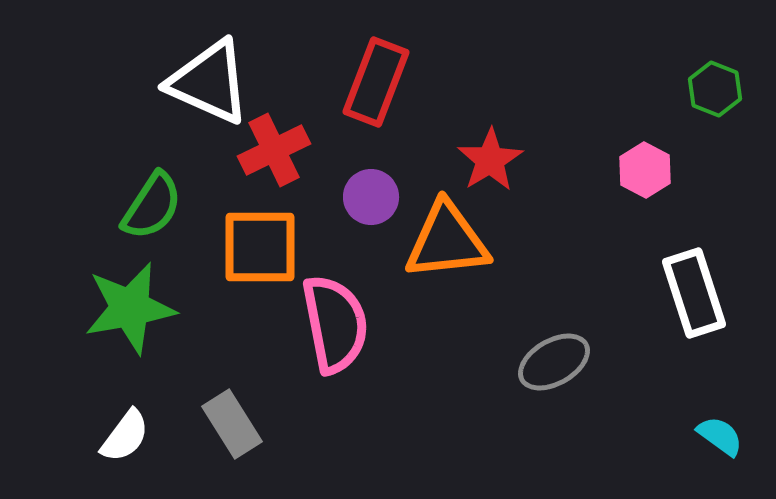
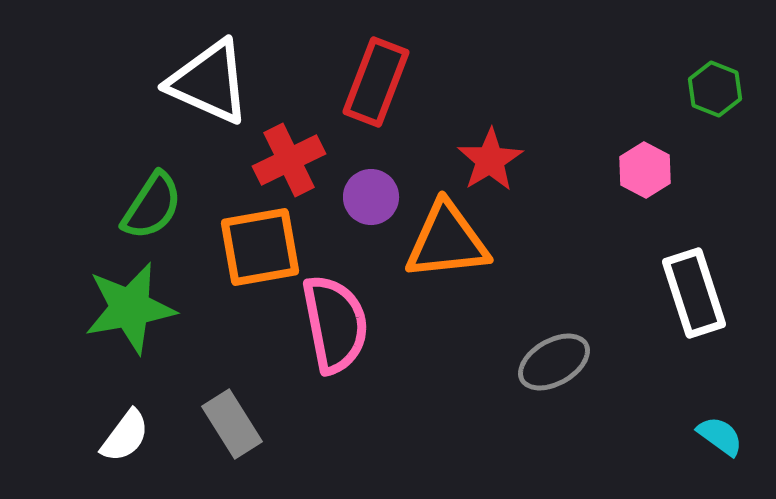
red cross: moved 15 px right, 10 px down
orange square: rotated 10 degrees counterclockwise
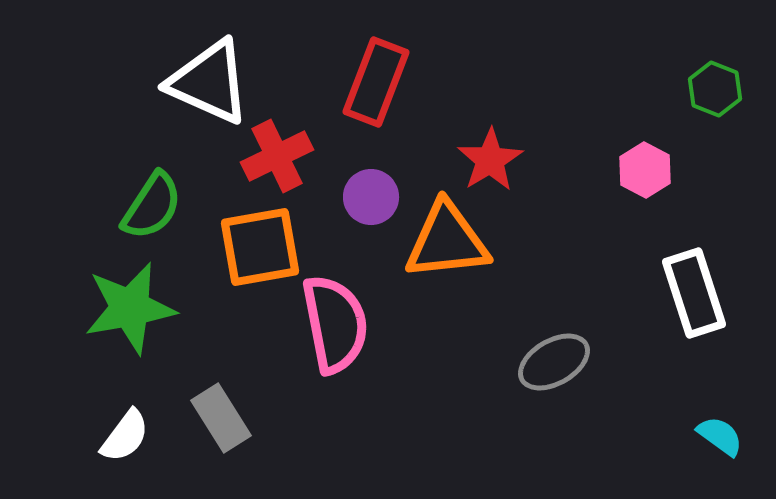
red cross: moved 12 px left, 4 px up
gray rectangle: moved 11 px left, 6 px up
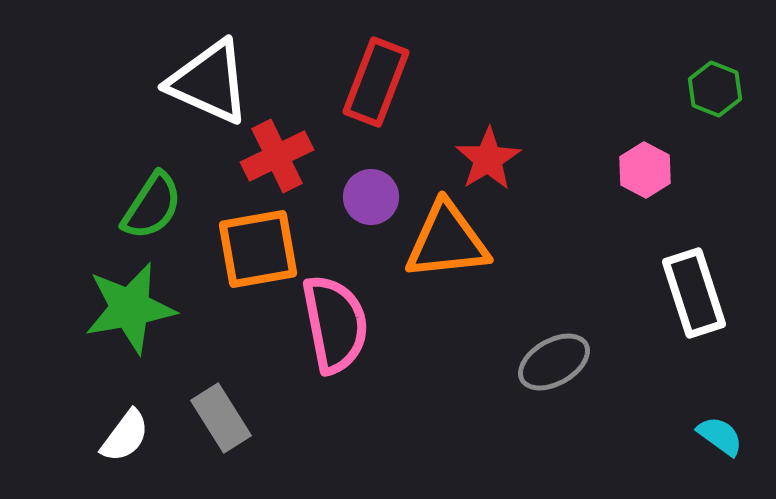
red star: moved 2 px left, 1 px up
orange square: moved 2 px left, 2 px down
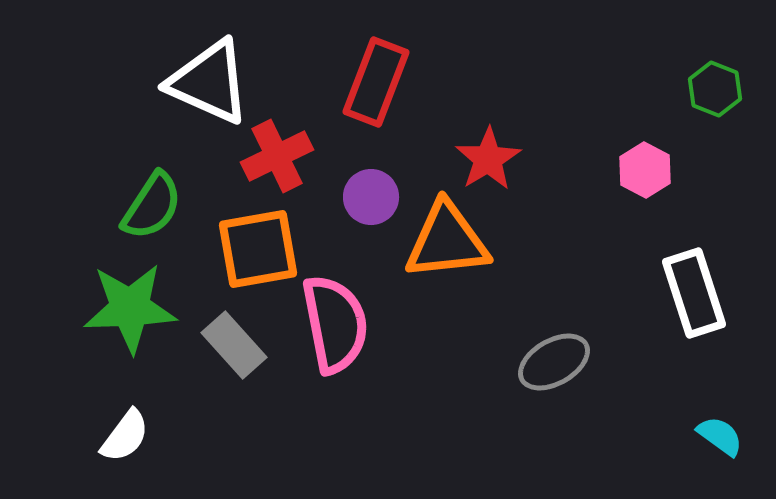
green star: rotated 8 degrees clockwise
gray rectangle: moved 13 px right, 73 px up; rotated 10 degrees counterclockwise
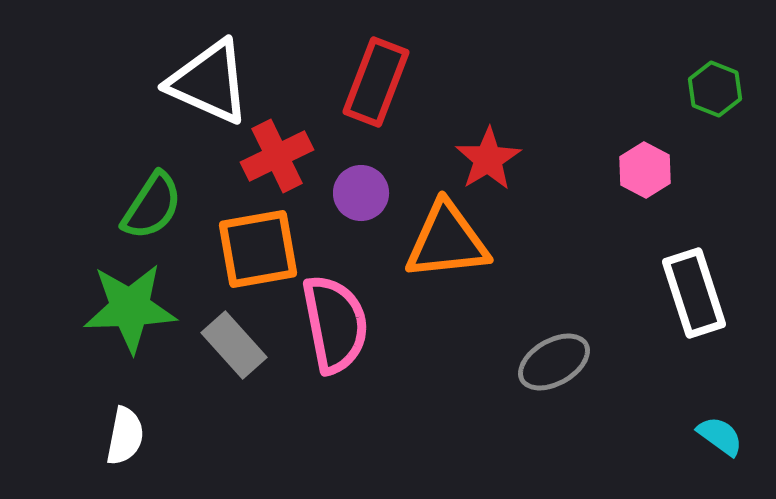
purple circle: moved 10 px left, 4 px up
white semicircle: rotated 26 degrees counterclockwise
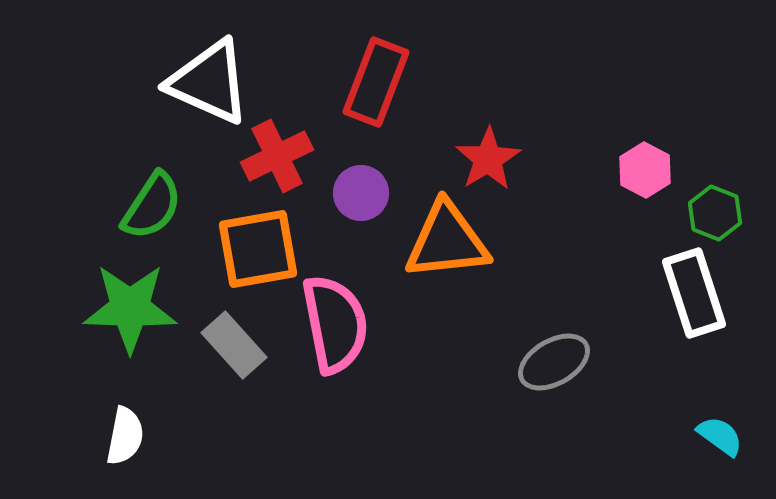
green hexagon: moved 124 px down
green star: rotated 4 degrees clockwise
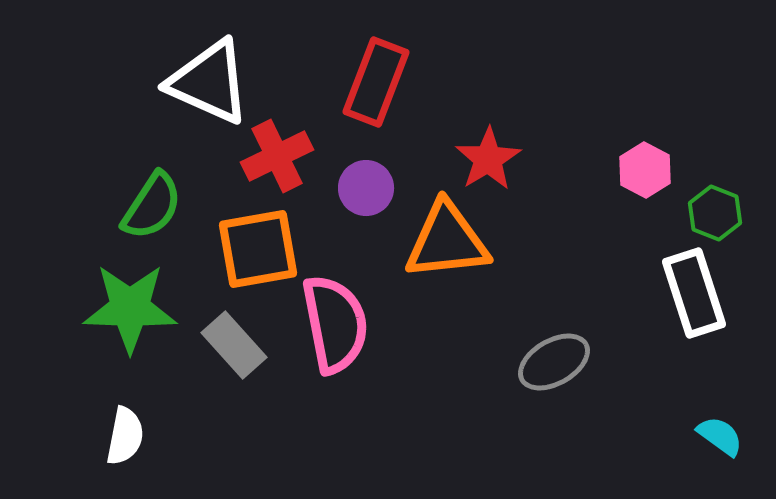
purple circle: moved 5 px right, 5 px up
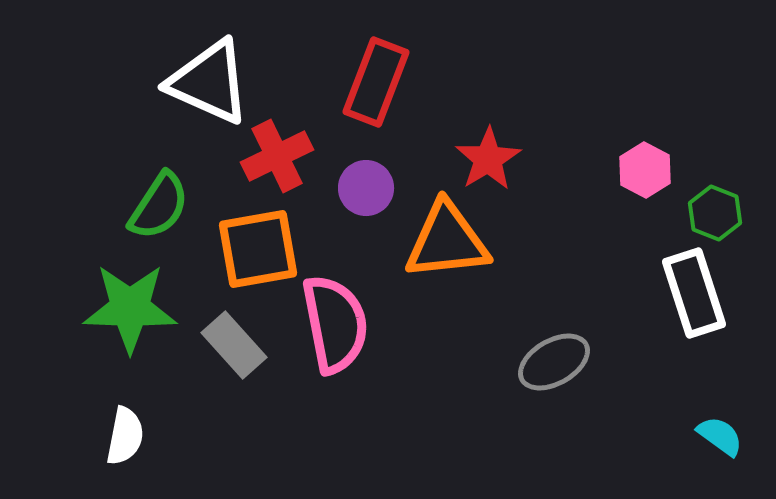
green semicircle: moved 7 px right
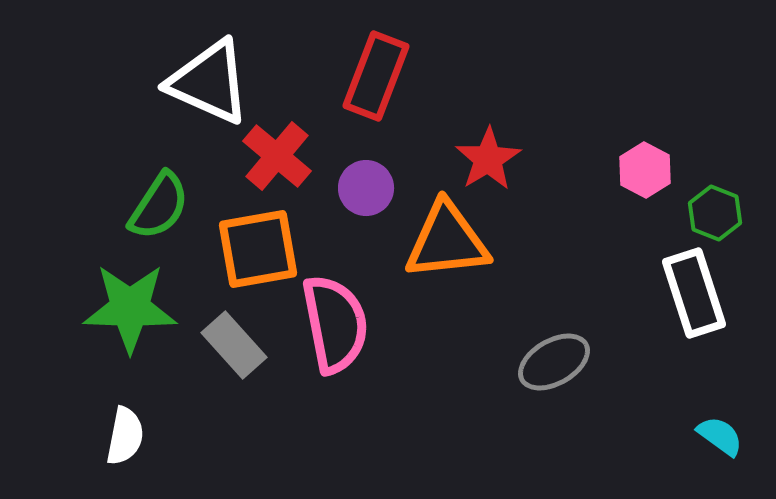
red rectangle: moved 6 px up
red cross: rotated 24 degrees counterclockwise
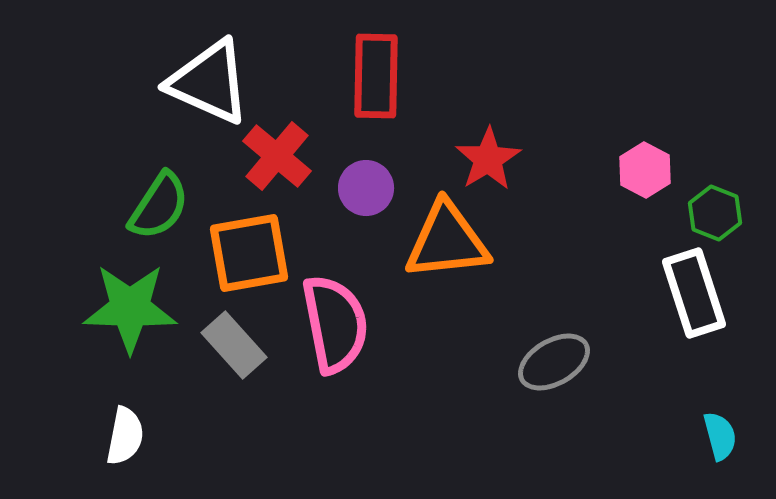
red rectangle: rotated 20 degrees counterclockwise
orange square: moved 9 px left, 4 px down
cyan semicircle: rotated 39 degrees clockwise
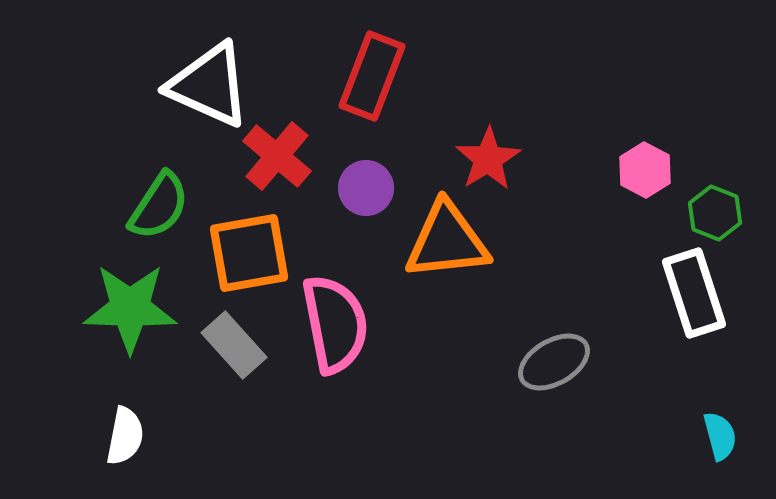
red rectangle: moved 4 px left; rotated 20 degrees clockwise
white triangle: moved 3 px down
